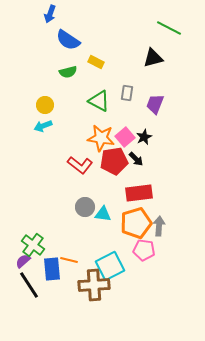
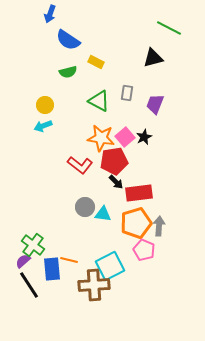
black arrow: moved 20 px left, 23 px down
pink pentagon: rotated 15 degrees clockwise
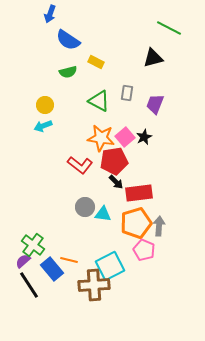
blue rectangle: rotated 35 degrees counterclockwise
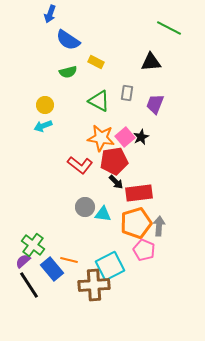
black triangle: moved 2 px left, 4 px down; rotated 10 degrees clockwise
black star: moved 3 px left
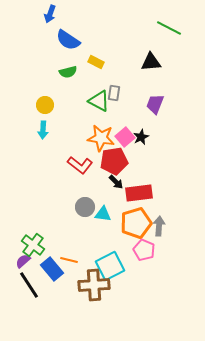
gray rectangle: moved 13 px left
cyan arrow: moved 4 px down; rotated 66 degrees counterclockwise
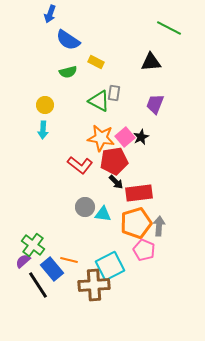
black line: moved 9 px right
